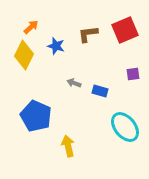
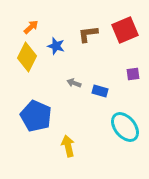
yellow diamond: moved 3 px right, 2 px down
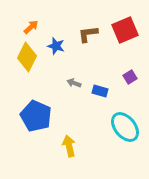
purple square: moved 3 px left, 3 px down; rotated 24 degrees counterclockwise
yellow arrow: moved 1 px right
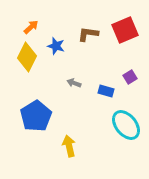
brown L-shape: rotated 15 degrees clockwise
blue rectangle: moved 6 px right
blue pentagon: rotated 16 degrees clockwise
cyan ellipse: moved 1 px right, 2 px up
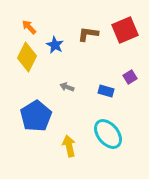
orange arrow: moved 2 px left; rotated 91 degrees counterclockwise
blue star: moved 1 px left, 1 px up; rotated 12 degrees clockwise
gray arrow: moved 7 px left, 4 px down
cyan ellipse: moved 18 px left, 9 px down
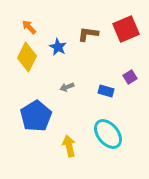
red square: moved 1 px right, 1 px up
blue star: moved 3 px right, 2 px down
gray arrow: rotated 40 degrees counterclockwise
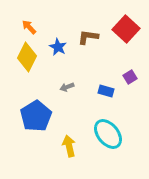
red square: rotated 24 degrees counterclockwise
brown L-shape: moved 3 px down
